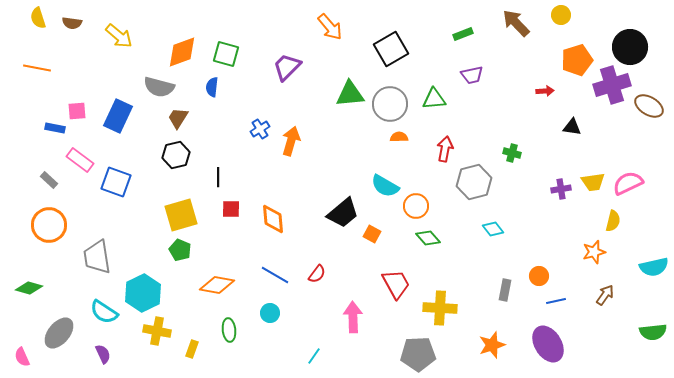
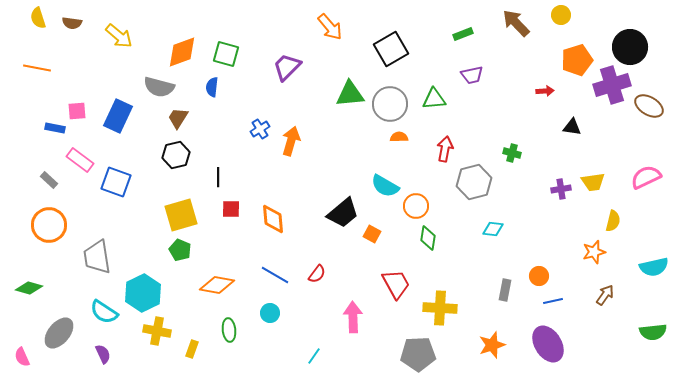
pink semicircle at (628, 183): moved 18 px right, 6 px up
cyan diamond at (493, 229): rotated 45 degrees counterclockwise
green diamond at (428, 238): rotated 50 degrees clockwise
blue line at (556, 301): moved 3 px left
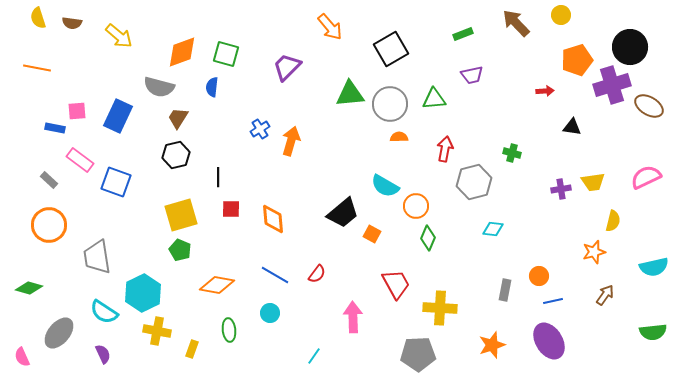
green diamond at (428, 238): rotated 15 degrees clockwise
purple ellipse at (548, 344): moved 1 px right, 3 px up
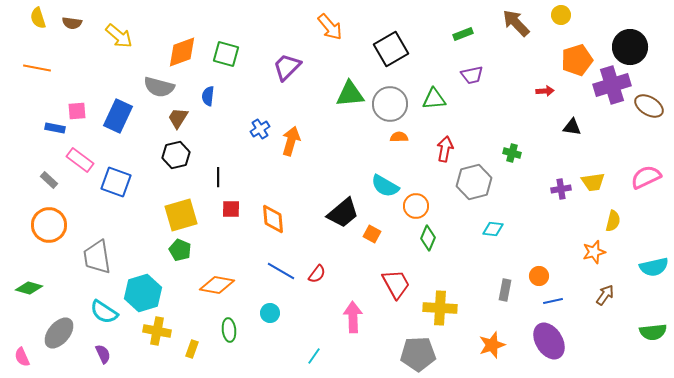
blue semicircle at (212, 87): moved 4 px left, 9 px down
blue line at (275, 275): moved 6 px right, 4 px up
cyan hexagon at (143, 293): rotated 9 degrees clockwise
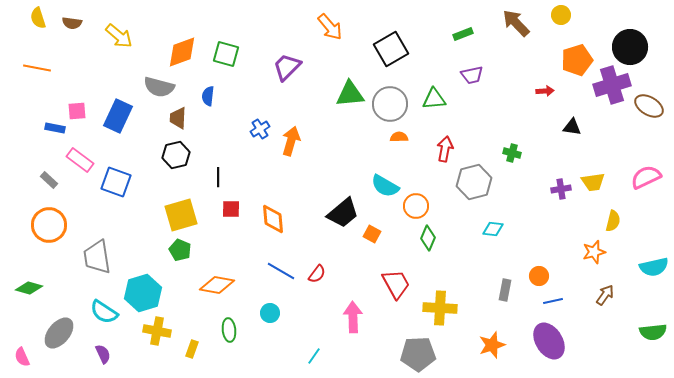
brown trapezoid at (178, 118): rotated 30 degrees counterclockwise
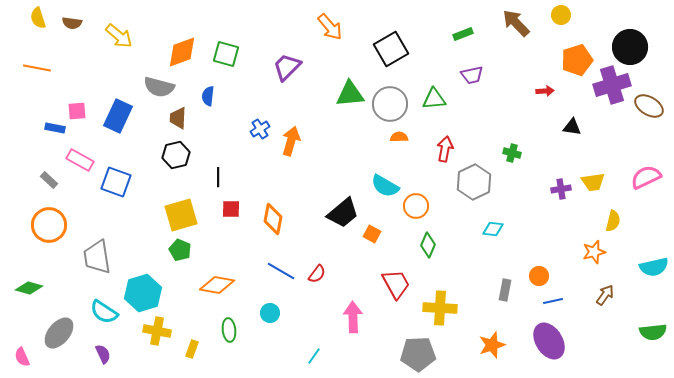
pink rectangle at (80, 160): rotated 8 degrees counterclockwise
gray hexagon at (474, 182): rotated 12 degrees counterclockwise
orange diamond at (273, 219): rotated 16 degrees clockwise
green diamond at (428, 238): moved 7 px down
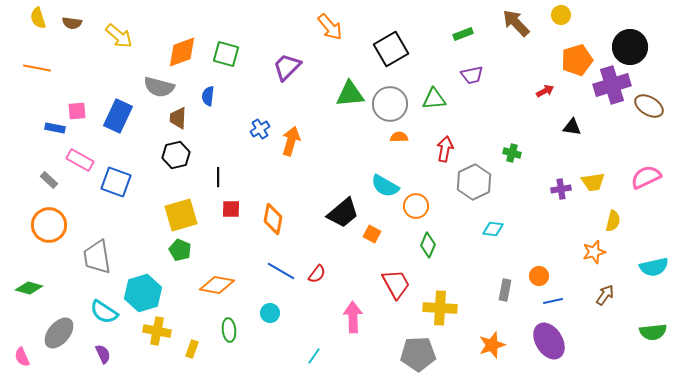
red arrow at (545, 91): rotated 24 degrees counterclockwise
